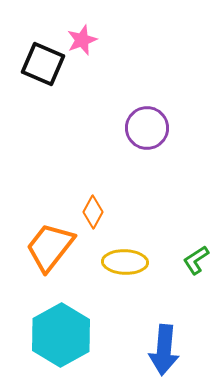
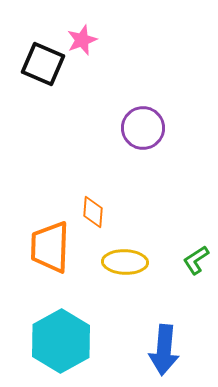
purple circle: moved 4 px left
orange diamond: rotated 24 degrees counterclockwise
orange trapezoid: rotated 36 degrees counterclockwise
cyan hexagon: moved 6 px down
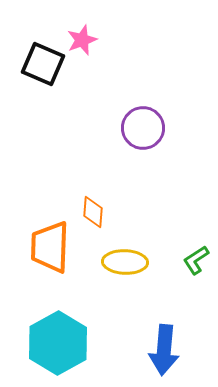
cyan hexagon: moved 3 px left, 2 px down
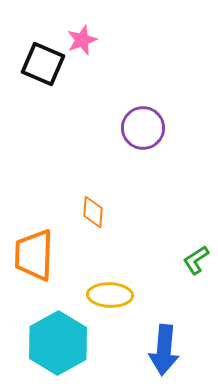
orange trapezoid: moved 16 px left, 8 px down
yellow ellipse: moved 15 px left, 33 px down
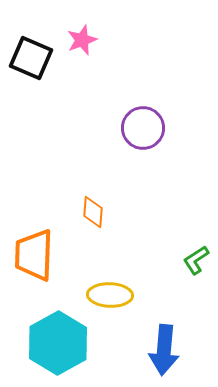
black square: moved 12 px left, 6 px up
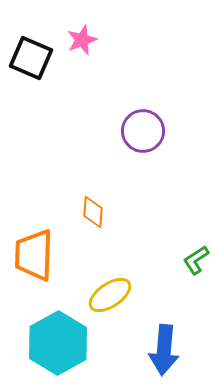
purple circle: moved 3 px down
yellow ellipse: rotated 36 degrees counterclockwise
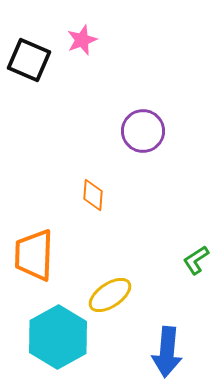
black square: moved 2 px left, 2 px down
orange diamond: moved 17 px up
cyan hexagon: moved 6 px up
blue arrow: moved 3 px right, 2 px down
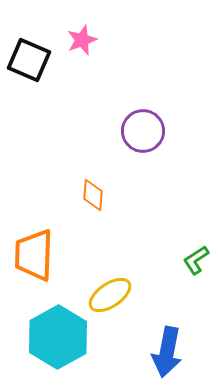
blue arrow: rotated 6 degrees clockwise
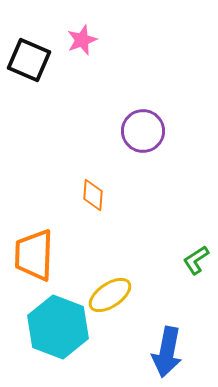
cyan hexagon: moved 10 px up; rotated 10 degrees counterclockwise
